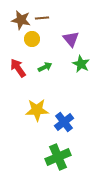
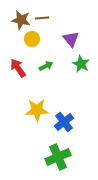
green arrow: moved 1 px right, 1 px up
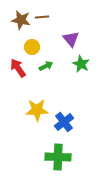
brown line: moved 1 px up
yellow circle: moved 8 px down
green cross: rotated 25 degrees clockwise
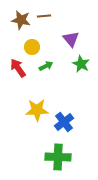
brown line: moved 2 px right, 1 px up
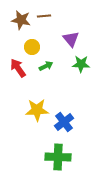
green star: rotated 24 degrees counterclockwise
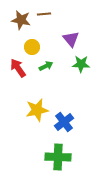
brown line: moved 2 px up
yellow star: rotated 10 degrees counterclockwise
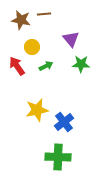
red arrow: moved 1 px left, 2 px up
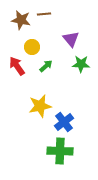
green arrow: rotated 16 degrees counterclockwise
yellow star: moved 3 px right, 4 px up
green cross: moved 2 px right, 6 px up
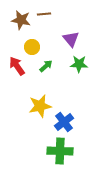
green star: moved 2 px left
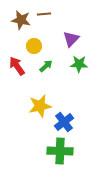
purple triangle: rotated 24 degrees clockwise
yellow circle: moved 2 px right, 1 px up
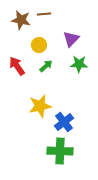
yellow circle: moved 5 px right, 1 px up
